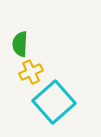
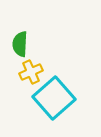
cyan square: moved 4 px up
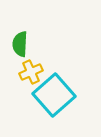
cyan square: moved 3 px up
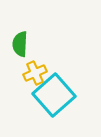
yellow cross: moved 4 px right, 1 px down
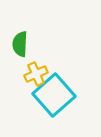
yellow cross: moved 1 px right, 1 px down
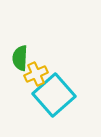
green semicircle: moved 14 px down
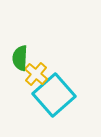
yellow cross: rotated 25 degrees counterclockwise
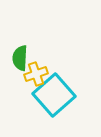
yellow cross: rotated 30 degrees clockwise
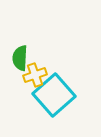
yellow cross: moved 1 px left, 1 px down
